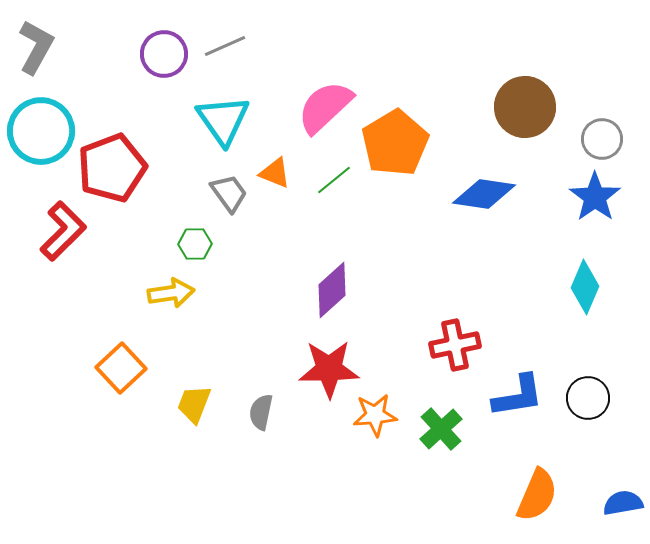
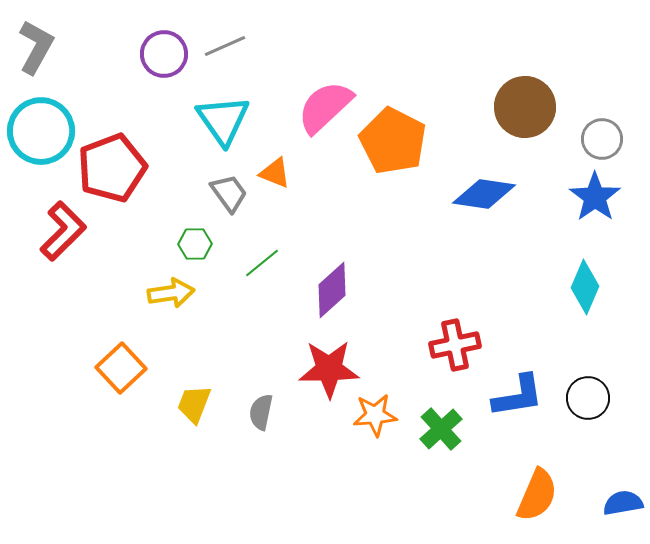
orange pentagon: moved 2 px left, 2 px up; rotated 14 degrees counterclockwise
green line: moved 72 px left, 83 px down
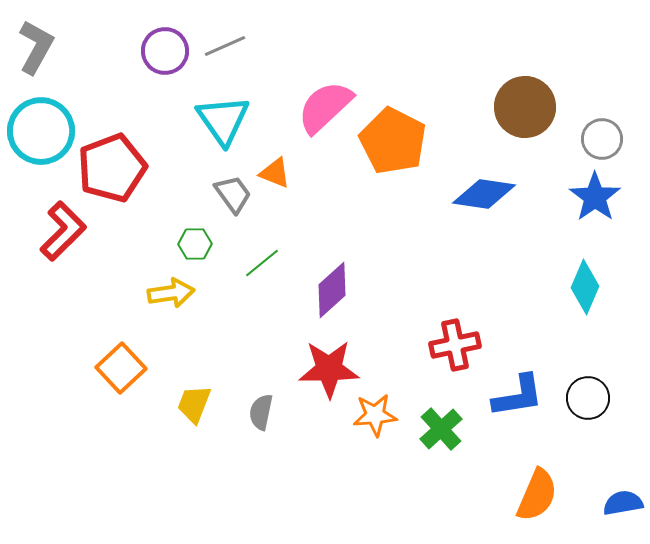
purple circle: moved 1 px right, 3 px up
gray trapezoid: moved 4 px right, 1 px down
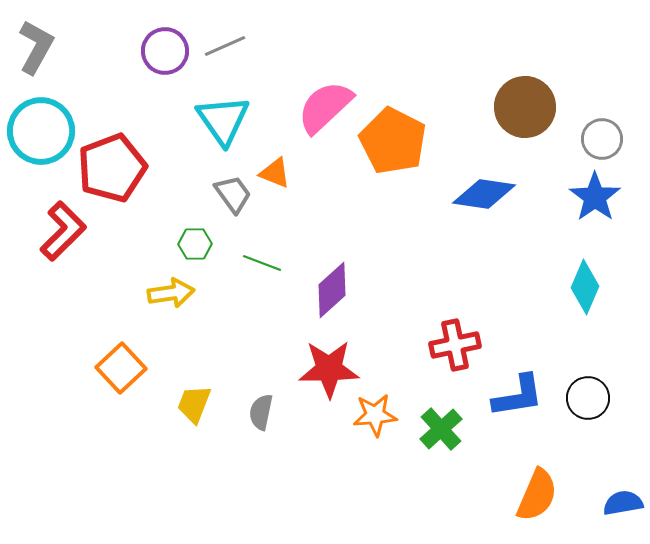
green line: rotated 60 degrees clockwise
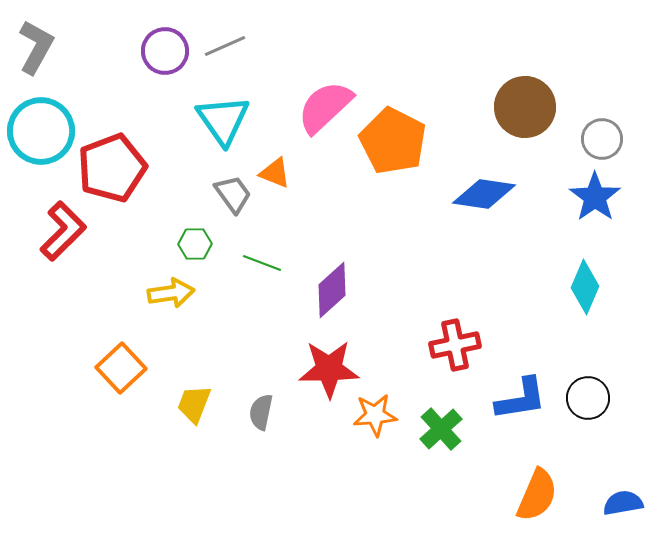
blue L-shape: moved 3 px right, 3 px down
